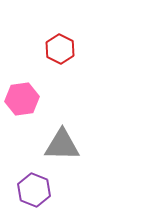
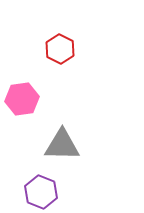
purple hexagon: moved 7 px right, 2 px down
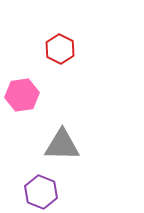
pink hexagon: moved 4 px up
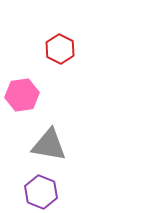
gray triangle: moved 13 px left; rotated 9 degrees clockwise
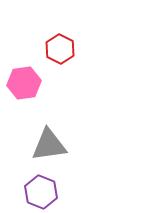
pink hexagon: moved 2 px right, 12 px up
gray triangle: rotated 18 degrees counterclockwise
